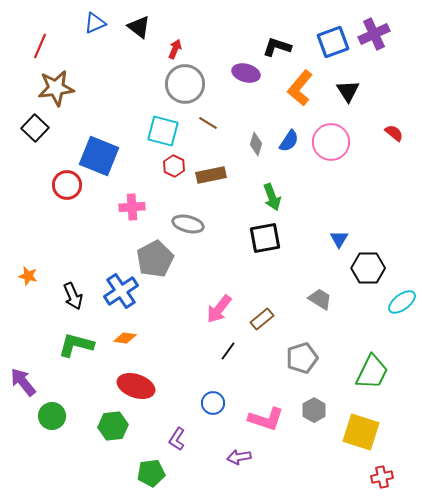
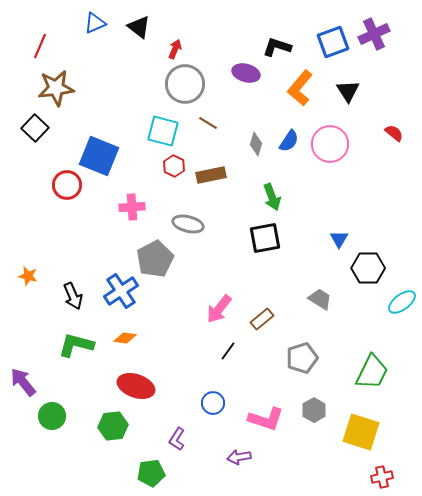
pink circle at (331, 142): moved 1 px left, 2 px down
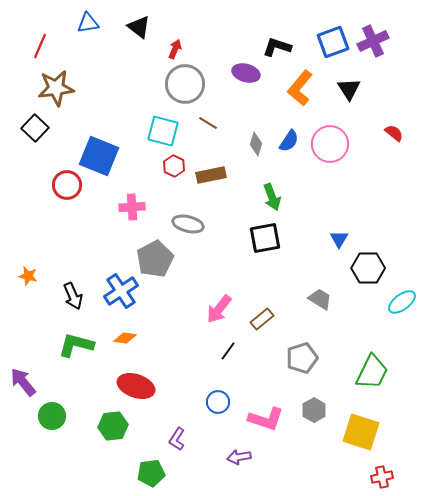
blue triangle at (95, 23): moved 7 px left; rotated 15 degrees clockwise
purple cross at (374, 34): moved 1 px left, 7 px down
black triangle at (348, 91): moved 1 px right, 2 px up
blue circle at (213, 403): moved 5 px right, 1 px up
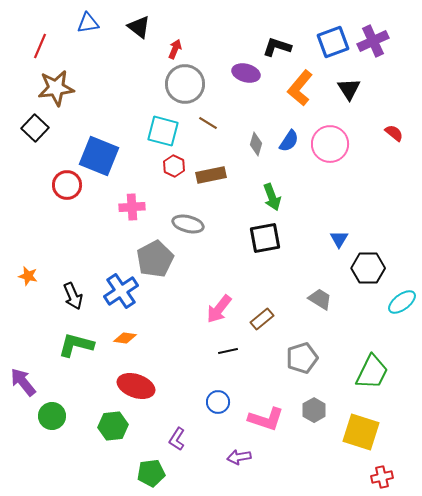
black line at (228, 351): rotated 42 degrees clockwise
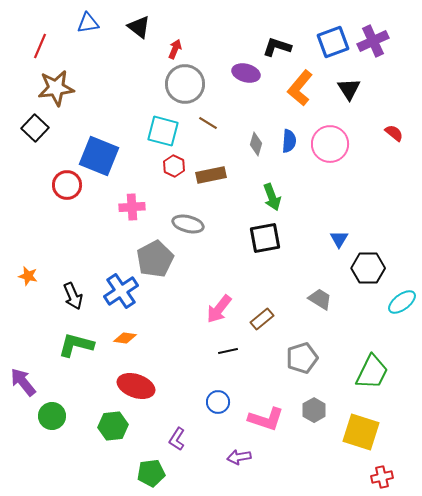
blue semicircle at (289, 141): rotated 30 degrees counterclockwise
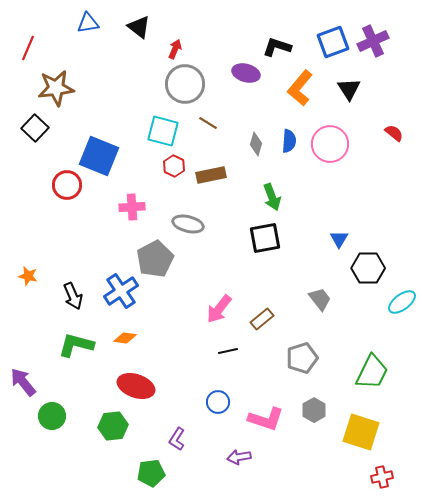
red line at (40, 46): moved 12 px left, 2 px down
gray trapezoid at (320, 299): rotated 20 degrees clockwise
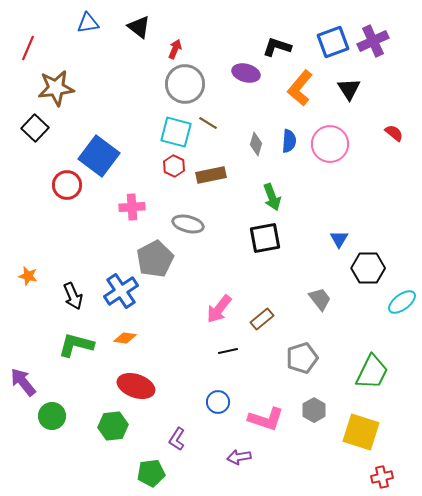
cyan square at (163, 131): moved 13 px right, 1 px down
blue square at (99, 156): rotated 15 degrees clockwise
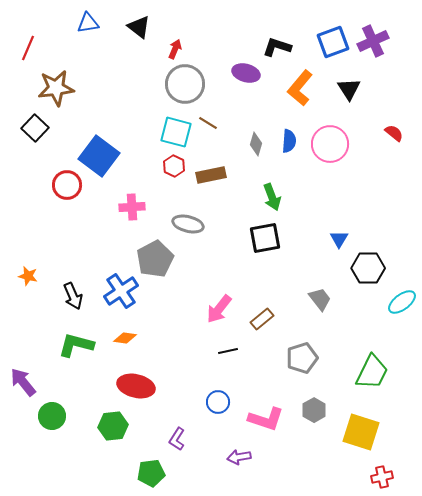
red ellipse at (136, 386): rotated 6 degrees counterclockwise
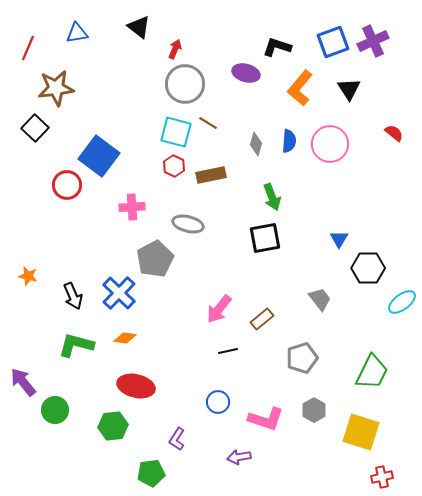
blue triangle at (88, 23): moved 11 px left, 10 px down
blue cross at (121, 291): moved 2 px left, 2 px down; rotated 12 degrees counterclockwise
green circle at (52, 416): moved 3 px right, 6 px up
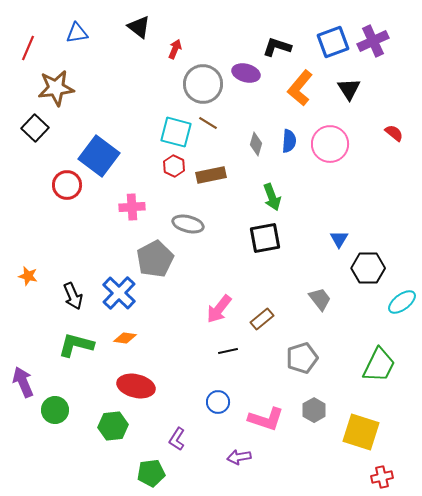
gray circle at (185, 84): moved 18 px right
green trapezoid at (372, 372): moved 7 px right, 7 px up
purple arrow at (23, 382): rotated 16 degrees clockwise
